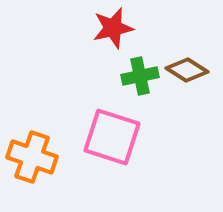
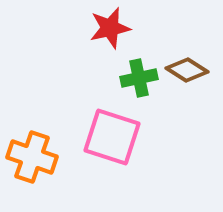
red star: moved 3 px left
green cross: moved 1 px left, 2 px down
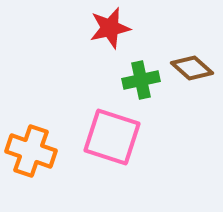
brown diamond: moved 5 px right, 2 px up; rotated 9 degrees clockwise
green cross: moved 2 px right, 2 px down
orange cross: moved 1 px left, 6 px up
